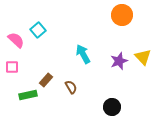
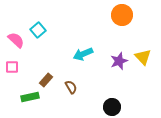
cyan arrow: rotated 84 degrees counterclockwise
green rectangle: moved 2 px right, 2 px down
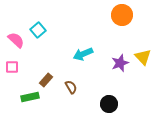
purple star: moved 1 px right, 2 px down
black circle: moved 3 px left, 3 px up
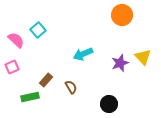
pink square: rotated 24 degrees counterclockwise
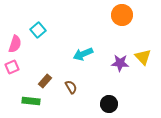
pink semicircle: moved 1 px left, 4 px down; rotated 66 degrees clockwise
purple star: rotated 24 degrees clockwise
brown rectangle: moved 1 px left, 1 px down
green rectangle: moved 1 px right, 4 px down; rotated 18 degrees clockwise
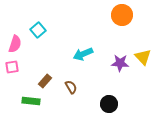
pink square: rotated 16 degrees clockwise
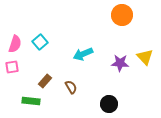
cyan square: moved 2 px right, 12 px down
yellow triangle: moved 2 px right
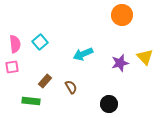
pink semicircle: rotated 24 degrees counterclockwise
purple star: rotated 18 degrees counterclockwise
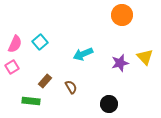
pink semicircle: rotated 30 degrees clockwise
pink square: rotated 24 degrees counterclockwise
